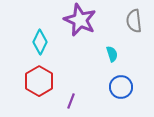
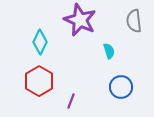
cyan semicircle: moved 3 px left, 3 px up
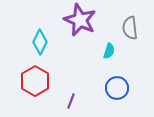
gray semicircle: moved 4 px left, 7 px down
cyan semicircle: rotated 35 degrees clockwise
red hexagon: moved 4 px left
blue circle: moved 4 px left, 1 px down
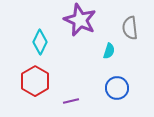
purple line: rotated 56 degrees clockwise
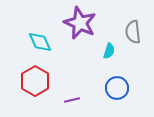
purple star: moved 3 px down
gray semicircle: moved 3 px right, 4 px down
cyan diamond: rotated 50 degrees counterclockwise
purple line: moved 1 px right, 1 px up
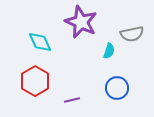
purple star: moved 1 px right, 1 px up
gray semicircle: moved 1 px left, 2 px down; rotated 95 degrees counterclockwise
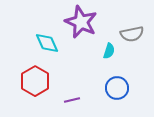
cyan diamond: moved 7 px right, 1 px down
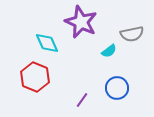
cyan semicircle: rotated 35 degrees clockwise
red hexagon: moved 4 px up; rotated 8 degrees counterclockwise
purple line: moved 10 px right; rotated 42 degrees counterclockwise
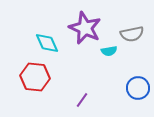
purple star: moved 4 px right, 6 px down
cyan semicircle: rotated 28 degrees clockwise
red hexagon: rotated 16 degrees counterclockwise
blue circle: moved 21 px right
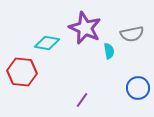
cyan diamond: rotated 55 degrees counterclockwise
cyan semicircle: rotated 91 degrees counterclockwise
red hexagon: moved 13 px left, 5 px up
